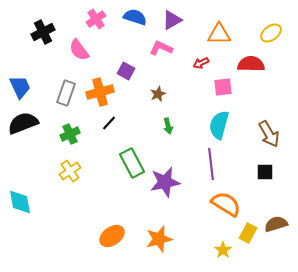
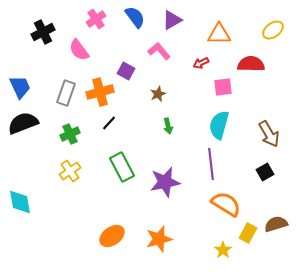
blue semicircle: rotated 35 degrees clockwise
yellow ellipse: moved 2 px right, 3 px up
pink L-shape: moved 2 px left, 3 px down; rotated 25 degrees clockwise
green rectangle: moved 10 px left, 4 px down
black square: rotated 30 degrees counterclockwise
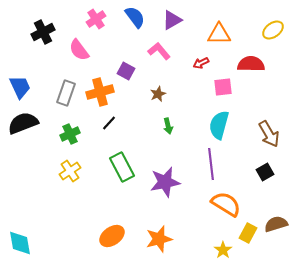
cyan diamond: moved 41 px down
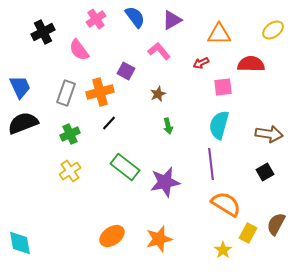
brown arrow: rotated 52 degrees counterclockwise
green rectangle: moved 3 px right; rotated 24 degrees counterclockwise
brown semicircle: rotated 45 degrees counterclockwise
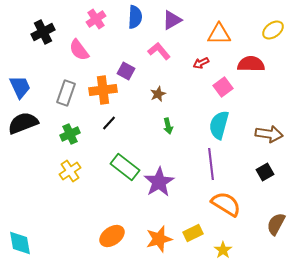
blue semicircle: rotated 40 degrees clockwise
pink square: rotated 30 degrees counterclockwise
orange cross: moved 3 px right, 2 px up; rotated 8 degrees clockwise
purple star: moved 6 px left; rotated 20 degrees counterclockwise
yellow rectangle: moved 55 px left; rotated 36 degrees clockwise
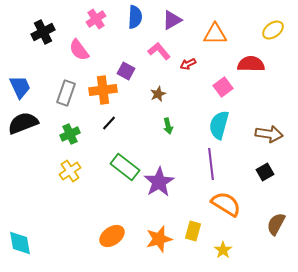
orange triangle: moved 4 px left
red arrow: moved 13 px left, 1 px down
yellow rectangle: moved 2 px up; rotated 48 degrees counterclockwise
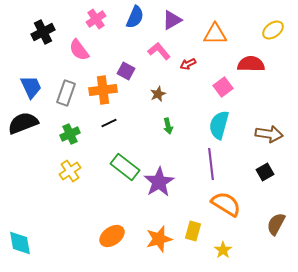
blue semicircle: rotated 20 degrees clockwise
blue trapezoid: moved 11 px right
black line: rotated 21 degrees clockwise
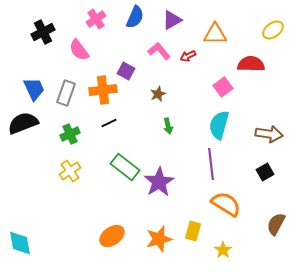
red arrow: moved 8 px up
blue trapezoid: moved 3 px right, 2 px down
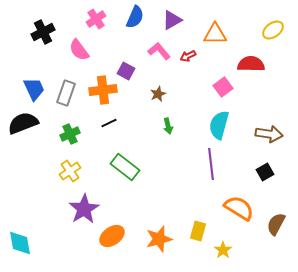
purple star: moved 75 px left, 27 px down
orange semicircle: moved 13 px right, 4 px down
yellow rectangle: moved 5 px right
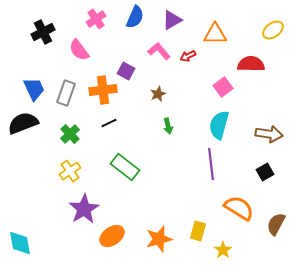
green cross: rotated 18 degrees counterclockwise
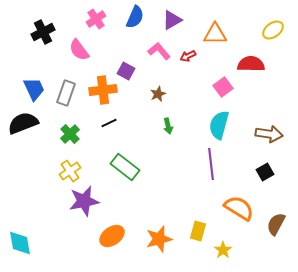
purple star: moved 8 px up; rotated 20 degrees clockwise
